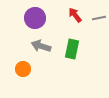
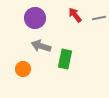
green rectangle: moved 7 px left, 10 px down
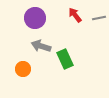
green rectangle: rotated 36 degrees counterclockwise
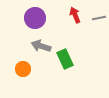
red arrow: rotated 14 degrees clockwise
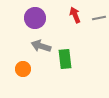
green rectangle: rotated 18 degrees clockwise
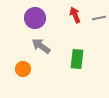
gray arrow: rotated 18 degrees clockwise
green rectangle: moved 12 px right; rotated 12 degrees clockwise
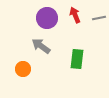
purple circle: moved 12 px right
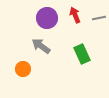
green rectangle: moved 5 px right, 5 px up; rotated 30 degrees counterclockwise
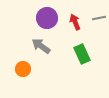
red arrow: moved 7 px down
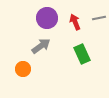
gray arrow: rotated 108 degrees clockwise
